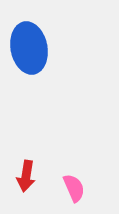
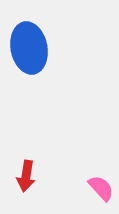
pink semicircle: moved 27 px right; rotated 20 degrees counterclockwise
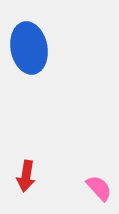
pink semicircle: moved 2 px left
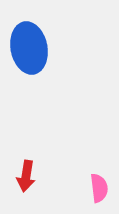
pink semicircle: rotated 36 degrees clockwise
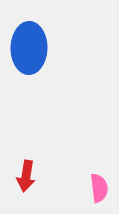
blue ellipse: rotated 12 degrees clockwise
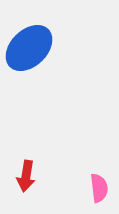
blue ellipse: rotated 45 degrees clockwise
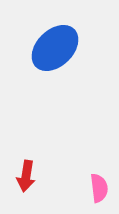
blue ellipse: moved 26 px right
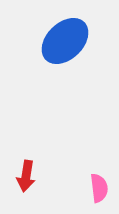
blue ellipse: moved 10 px right, 7 px up
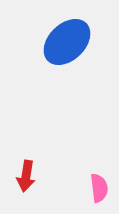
blue ellipse: moved 2 px right, 1 px down
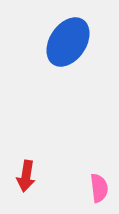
blue ellipse: moved 1 px right; rotated 12 degrees counterclockwise
